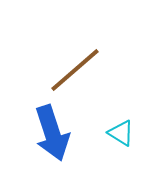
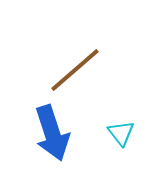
cyan triangle: rotated 20 degrees clockwise
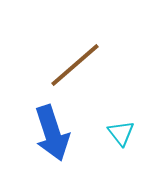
brown line: moved 5 px up
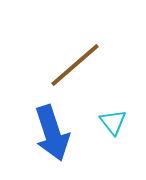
cyan triangle: moved 8 px left, 11 px up
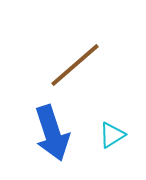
cyan triangle: moved 1 px left, 13 px down; rotated 36 degrees clockwise
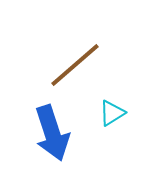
cyan triangle: moved 22 px up
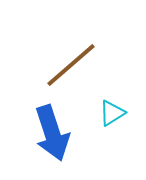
brown line: moved 4 px left
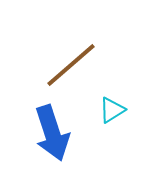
cyan triangle: moved 3 px up
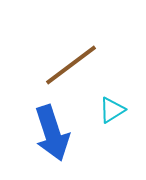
brown line: rotated 4 degrees clockwise
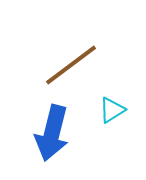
blue arrow: rotated 32 degrees clockwise
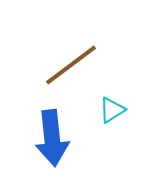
blue arrow: moved 5 px down; rotated 20 degrees counterclockwise
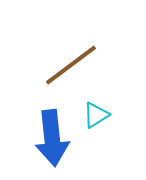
cyan triangle: moved 16 px left, 5 px down
